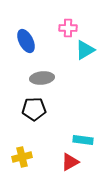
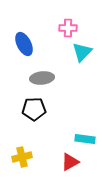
blue ellipse: moved 2 px left, 3 px down
cyan triangle: moved 3 px left, 2 px down; rotated 15 degrees counterclockwise
cyan rectangle: moved 2 px right, 1 px up
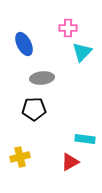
yellow cross: moved 2 px left
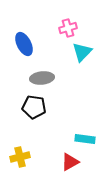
pink cross: rotated 18 degrees counterclockwise
black pentagon: moved 2 px up; rotated 10 degrees clockwise
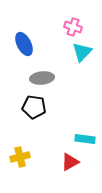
pink cross: moved 5 px right, 1 px up; rotated 36 degrees clockwise
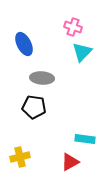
gray ellipse: rotated 10 degrees clockwise
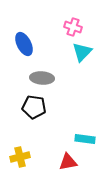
red triangle: moved 2 px left; rotated 18 degrees clockwise
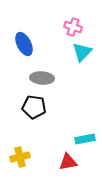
cyan rectangle: rotated 18 degrees counterclockwise
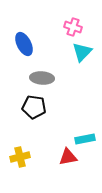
red triangle: moved 5 px up
